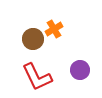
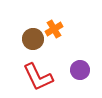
red L-shape: moved 1 px right
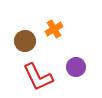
brown circle: moved 8 px left, 2 px down
purple circle: moved 4 px left, 3 px up
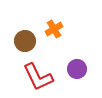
purple circle: moved 1 px right, 2 px down
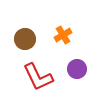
orange cross: moved 9 px right, 6 px down
brown circle: moved 2 px up
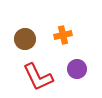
orange cross: rotated 18 degrees clockwise
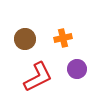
orange cross: moved 3 px down
red L-shape: rotated 92 degrees counterclockwise
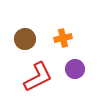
purple circle: moved 2 px left
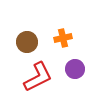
brown circle: moved 2 px right, 3 px down
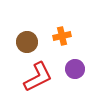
orange cross: moved 1 px left, 2 px up
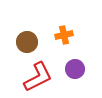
orange cross: moved 2 px right, 1 px up
